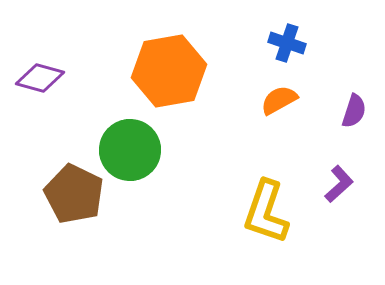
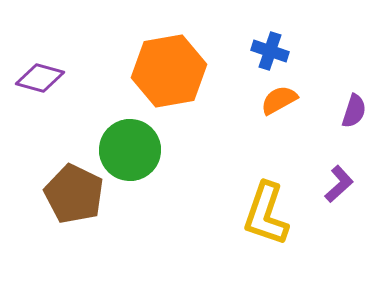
blue cross: moved 17 px left, 8 px down
yellow L-shape: moved 2 px down
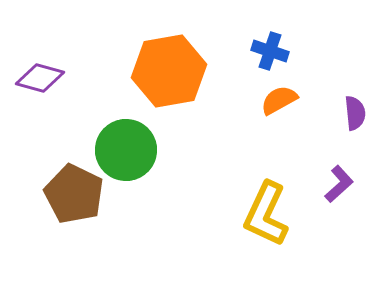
purple semicircle: moved 1 px right, 2 px down; rotated 24 degrees counterclockwise
green circle: moved 4 px left
yellow L-shape: rotated 6 degrees clockwise
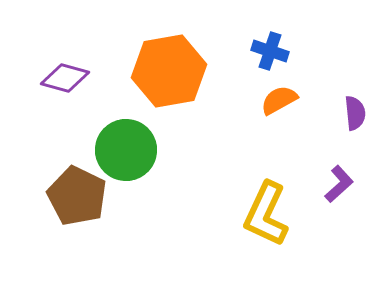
purple diamond: moved 25 px right
brown pentagon: moved 3 px right, 2 px down
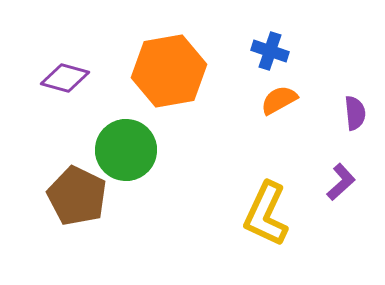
purple L-shape: moved 2 px right, 2 px up
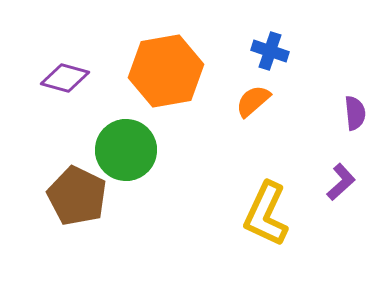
orange hexagon: moved 3 px left
orange semicircle: moved 26 px left, 1 px down; rotated 12 degrees counterclockwise
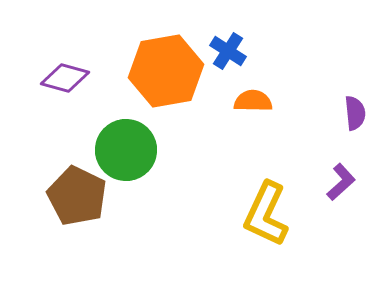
blue cross: moved 42 px left; rotated 15 degrees clockwise
orange semicircle: rotated 42 degrees clockwise
